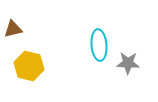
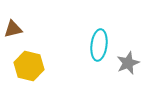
cyan ellipse: rotated 12 degrees clockwise
gray star: rotated 25 degrees counterclockwise
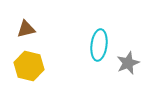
brown triangle: moved 13 px right
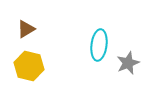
brown triangle: rotated 18 degrees counterclockwise
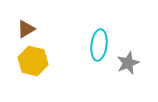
yellow hexagon: moved 4 px right, 5 px up
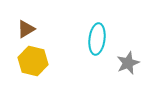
cyan ellipse: moved 2 px left, 6 px up
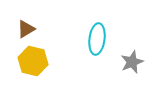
gray star: moved 4 px right, 1 px up
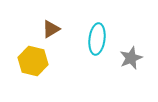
brown triangle: moved 25 px right
gray star: moved 1 px left, 4 px up
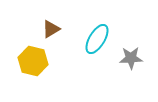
cyan ellipse: rotated 24 degrees clockwise
gray star: rotated 20 degrees clockwise
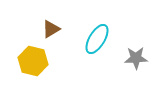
gray star: moved 5 px right
